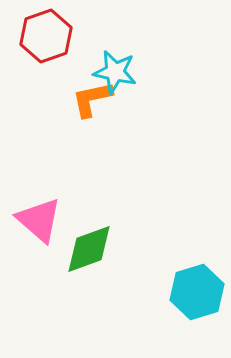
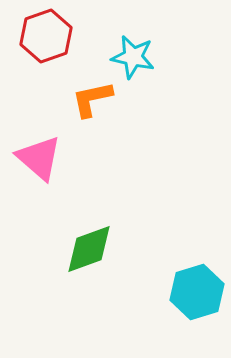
cyan star: moved 18 px right, 15 px up
pink triangle: moved 62 px up
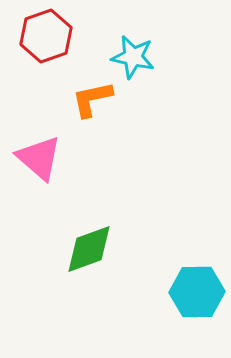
cyan hexagon: rotated 16 degrees clockwise
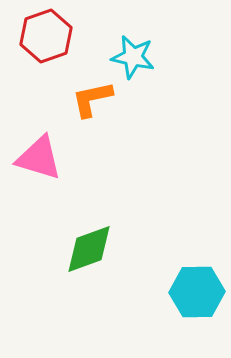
pink triangle: rotated 24 degrees counterclockwise
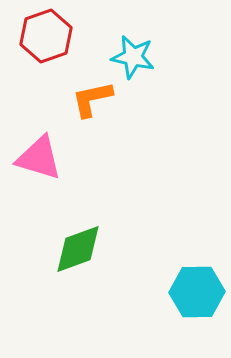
green diamond: moved 11 px left
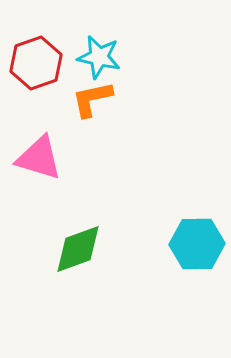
red hexagon: moved 10 px left, 27 px down
cyan star: moved 34 px left
cyan hexagon: moved 48 px up
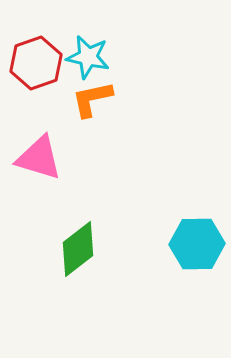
cyan star: moved 11 px left
green diamond: rotated 18 degrees counterclockwise
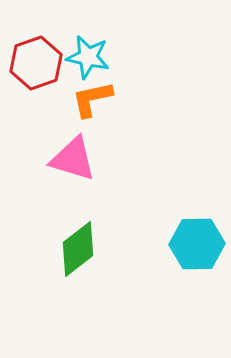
pink triangle: moved 34 px right, 1 px down
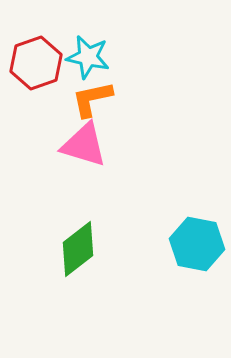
pink triangle: moved 11 px right, 14 px up
cyan hexagon: rotated 12 degrees clockwise
